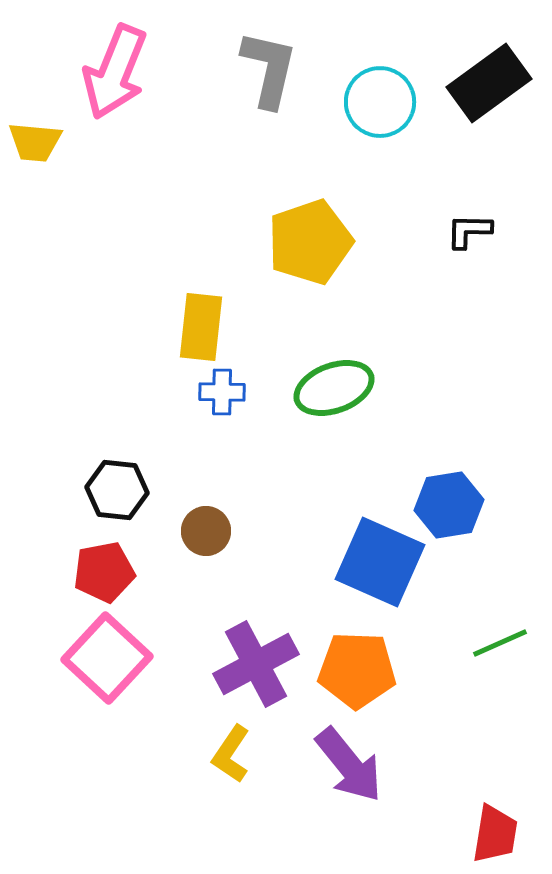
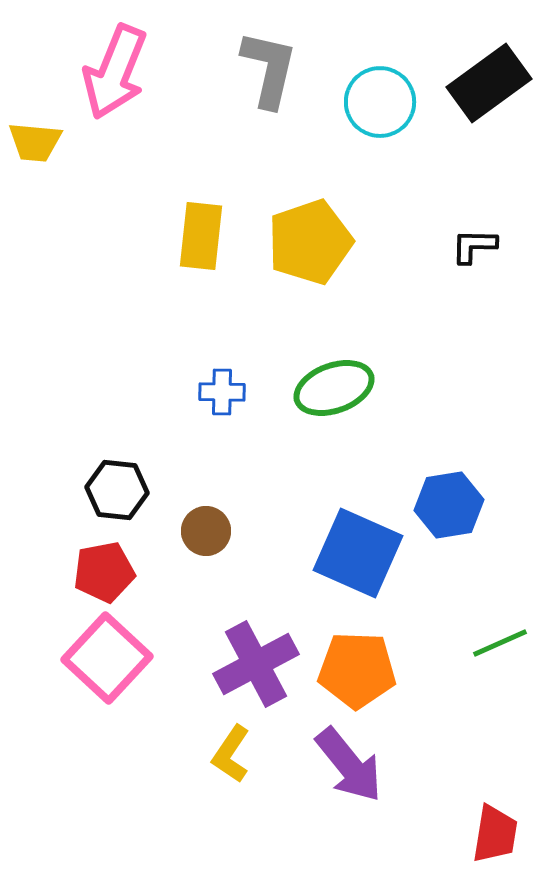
black L-shape: moved 5 px right, 15 px down
yellow rectangle: moved 91 px up
blue square: moved 22 px left, 9 px up
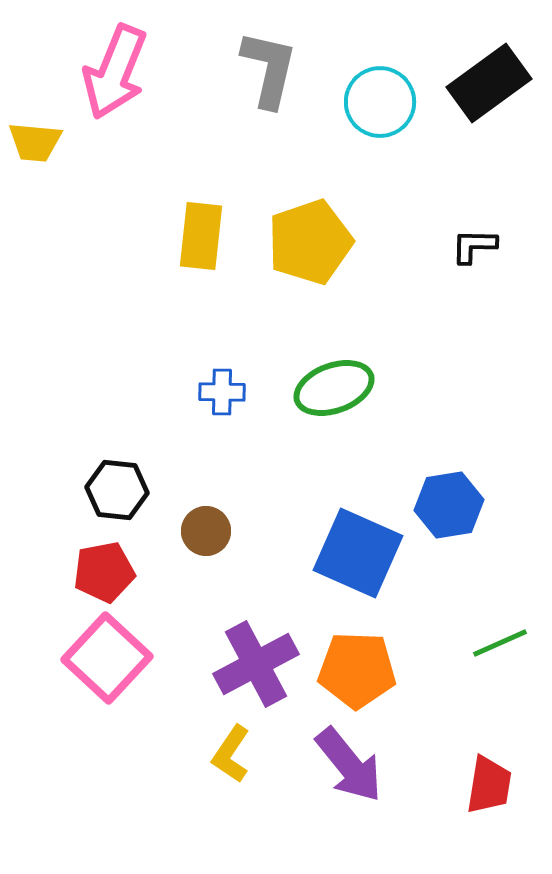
red trapezoid: moved 6 px left, 49 px up
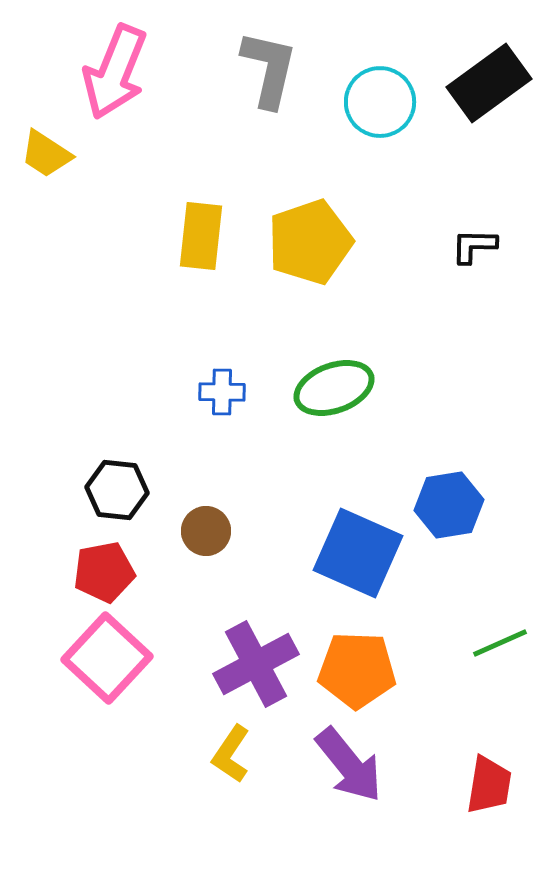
yellow trapezoid: moved 11 px right, 12 px down; rotated 28 degrees clockwise
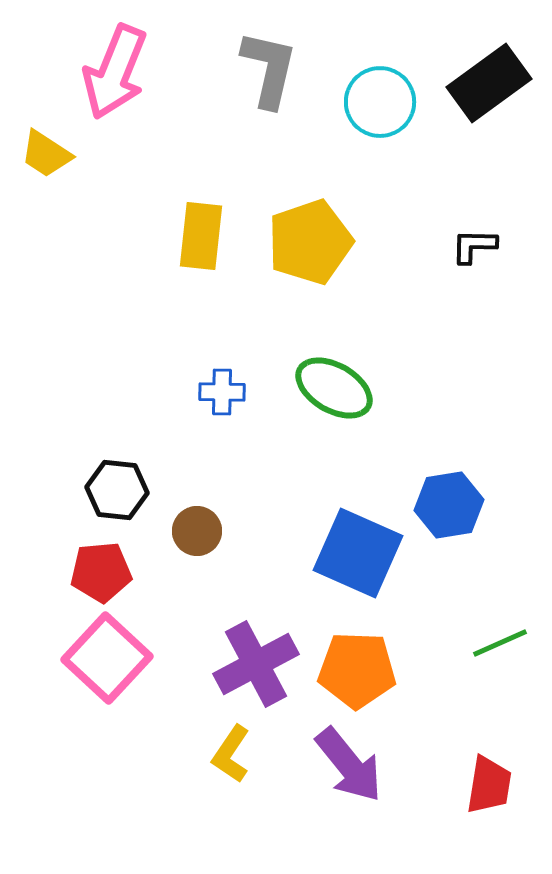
green ellipse: rotated 50 degrees clockwise
brown circle: moved 9 px left
red pentagon: moved 3 px left; rotated 6 degrees clockwise
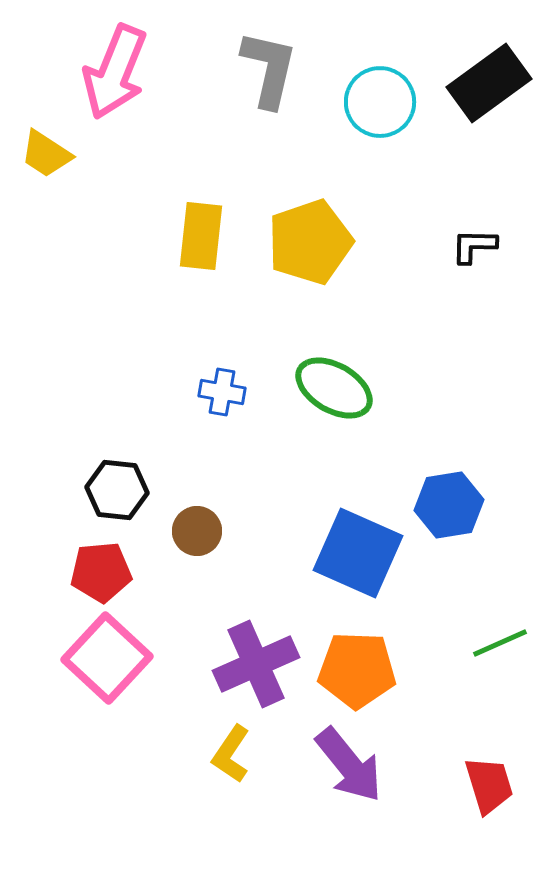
blue cross: rotated 9 degrees clockwise
purple cross: rotated 4 degrees clockwise
red trapezoid: rotated 26 degrees counterclockwise
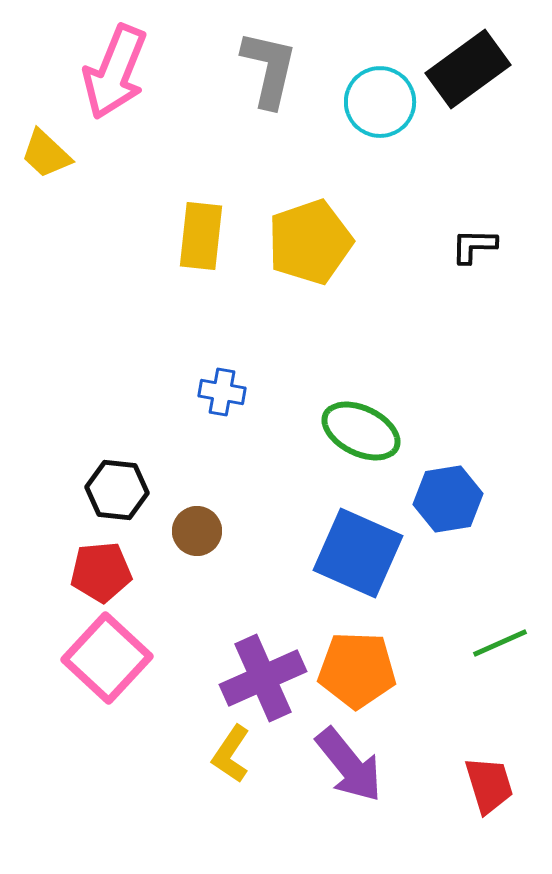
black rectangle: moved 21 px left, 14 px up
yellow trapezoid: rotated 10 degrees clockwise
green ellipse: moved 27 px right, 43 px down; rotated 4 degrees counterclockwise
blue hexagon: moved 1 px left, 6 px up
purple cross: moved 7 px right, 14 px down
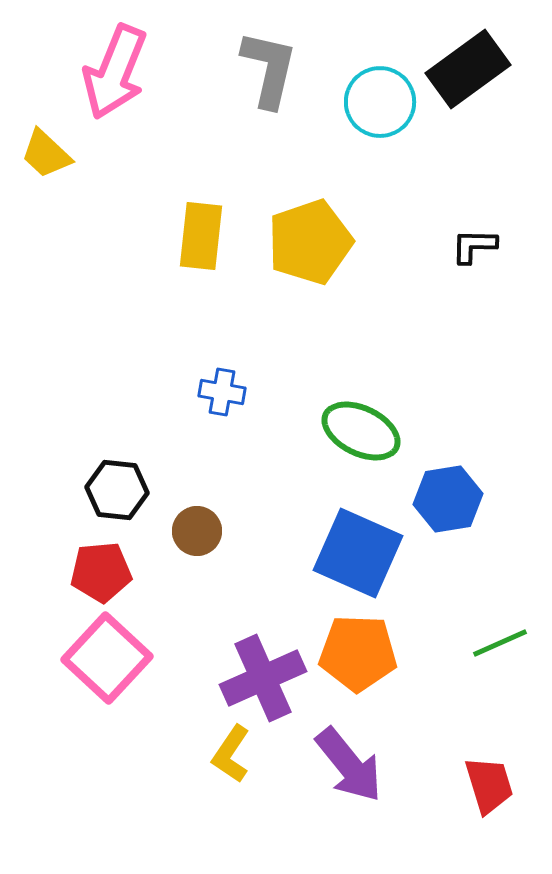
orange pentagon: moved 1 px right, 17 px up
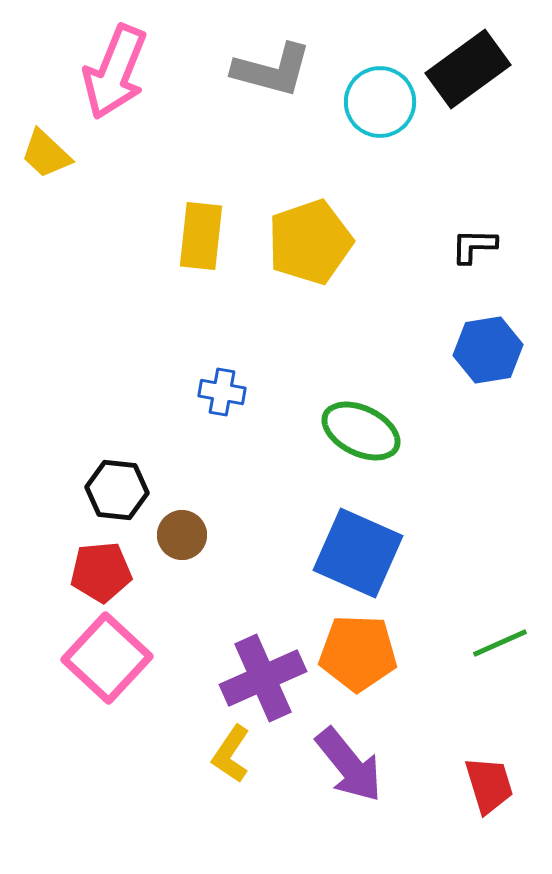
gray L-shape: moved 3 px right, 1 px down; rotated 92 degrees clockwise
blue hexagon: moved 40 px right, 149 px up
brown circle: moved 15 px left, 4 px down
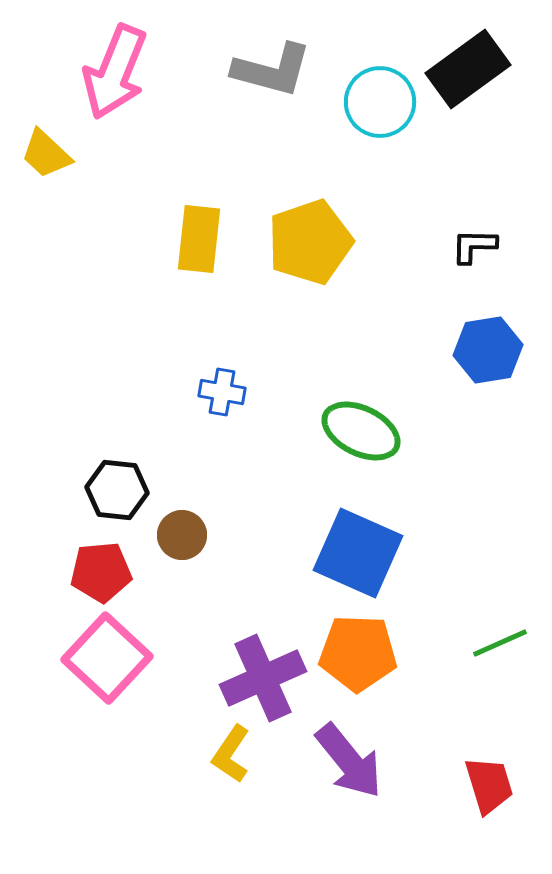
yellow rectangle: moved 2 px left, 3 px down
purple arrow: moved 4 px up
